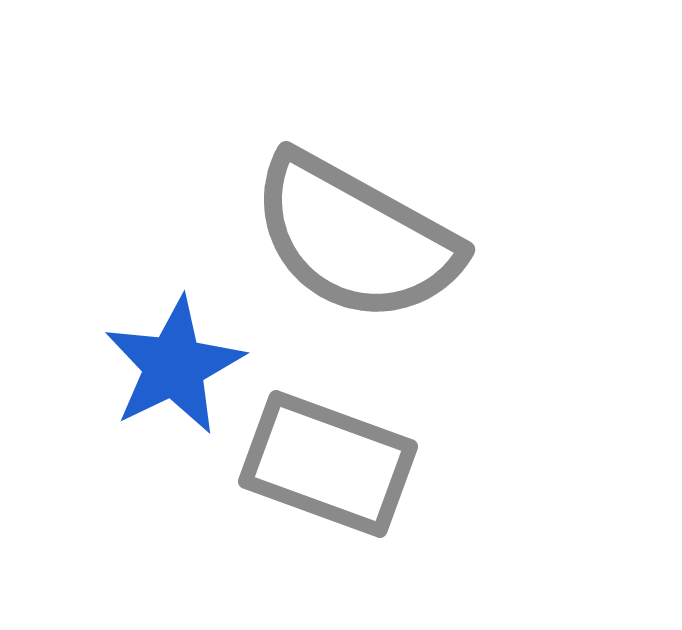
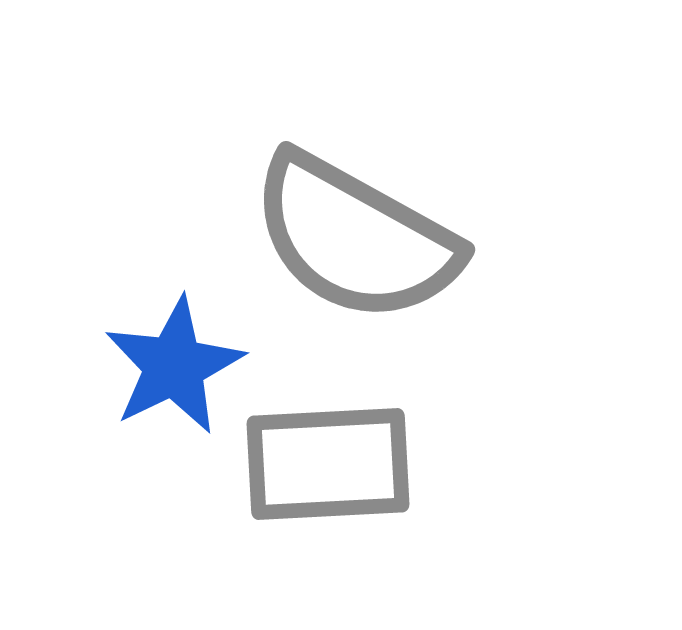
gray rectangle: rotated 23 degrees counterclockwise
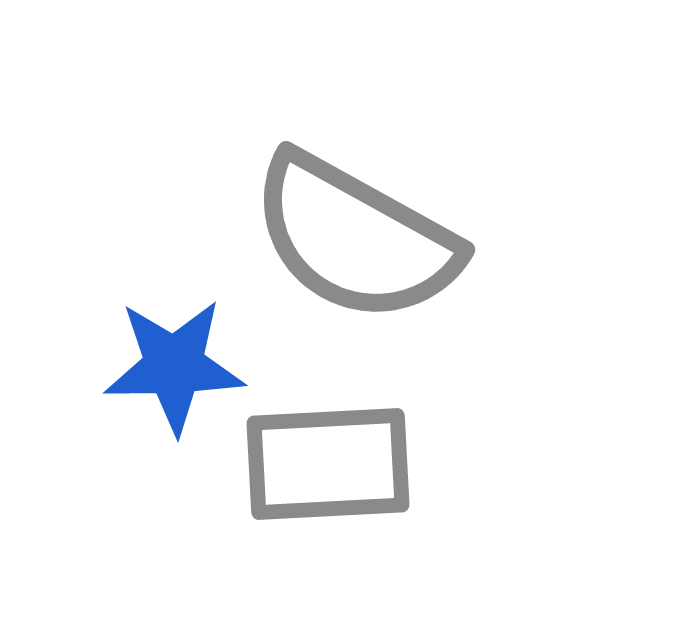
blue star: rotated 25 degrees clockwise
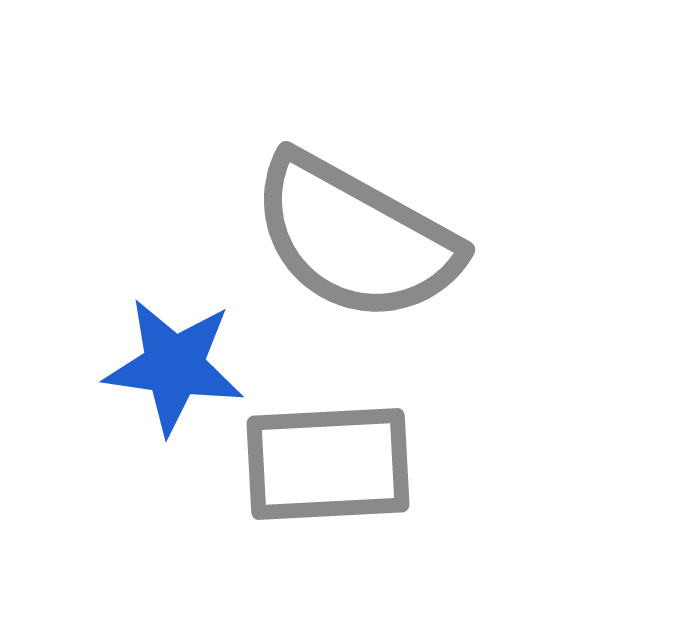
blue star: rotated 9 degrees clockwise
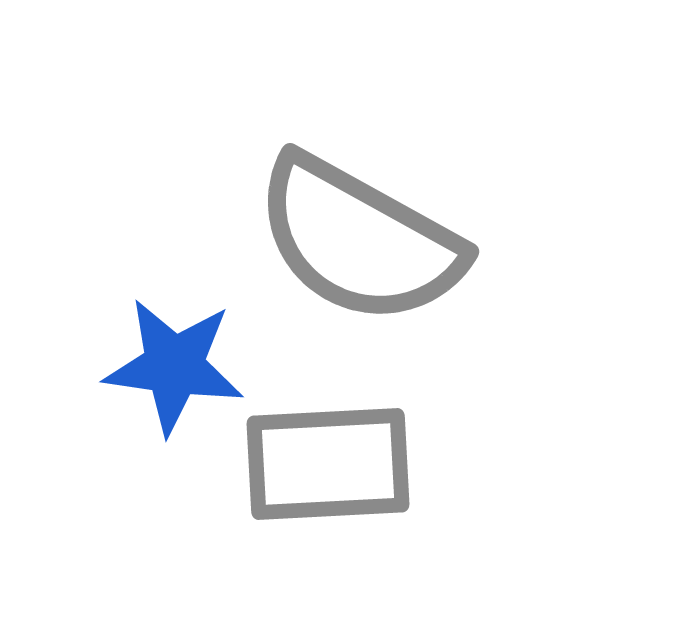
gray semicircle: moved 4 px right, 2 px down
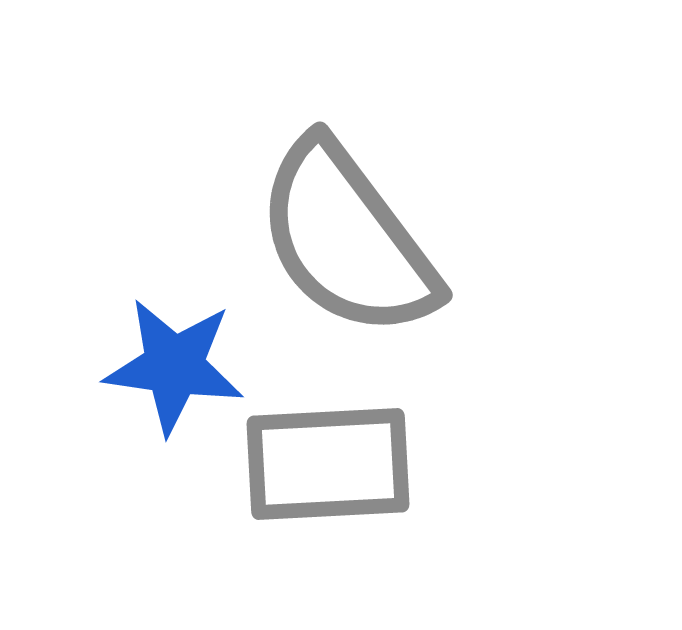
gray semicircle: moved 12 px left, 1 px up; rotated 24 degrees clockwise
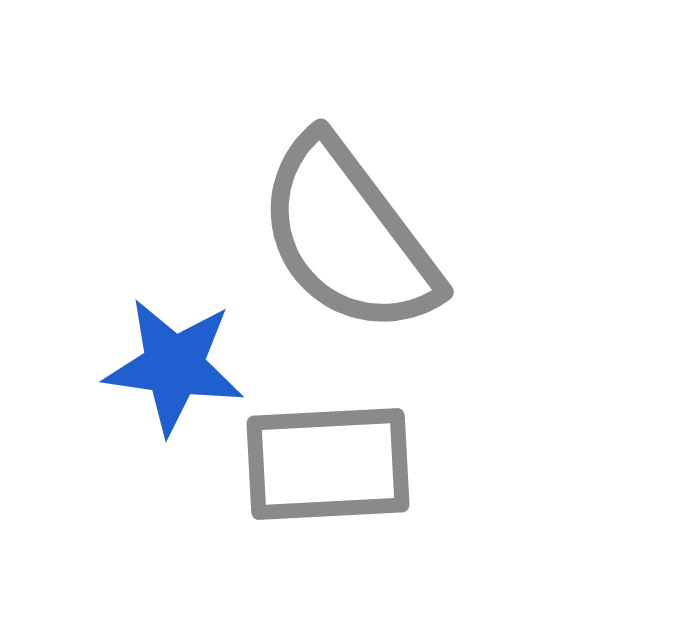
gray semicircle: moved 1 px right, 3 px up
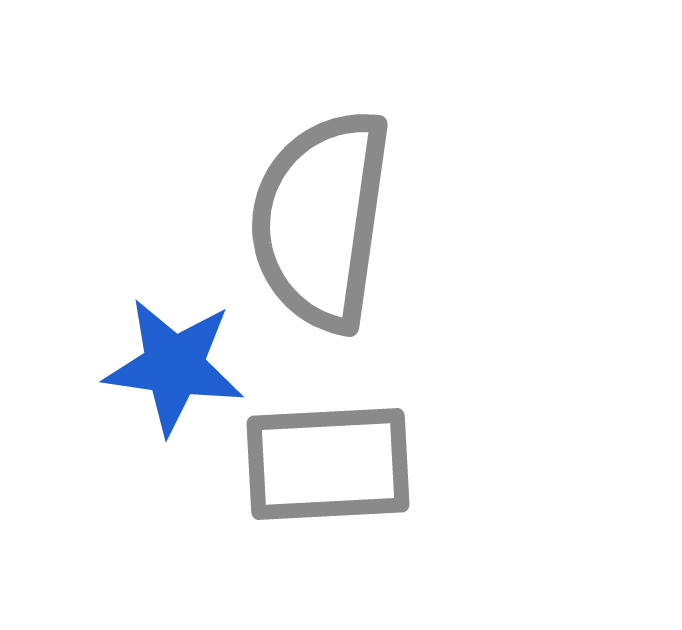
gray semicircle: moved 27 px left, 16 px up; rotated 45 degrees clockwise
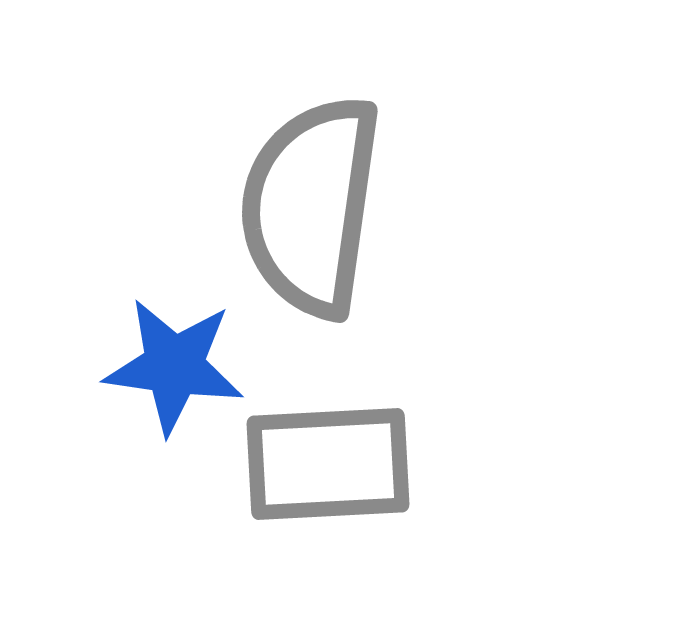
gray semicircle: moved 10 px left, 14 px up
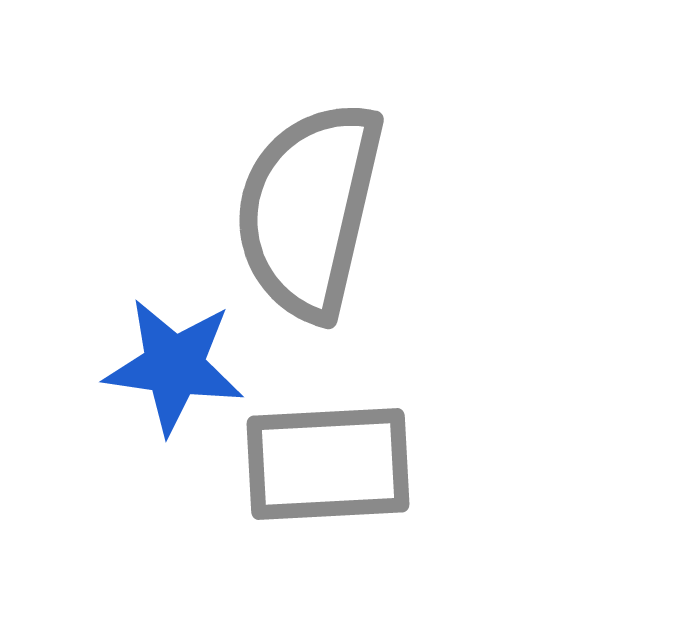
gray semicircle: moved 2 px left, 4 px down; rotated 5 degrees clockwise
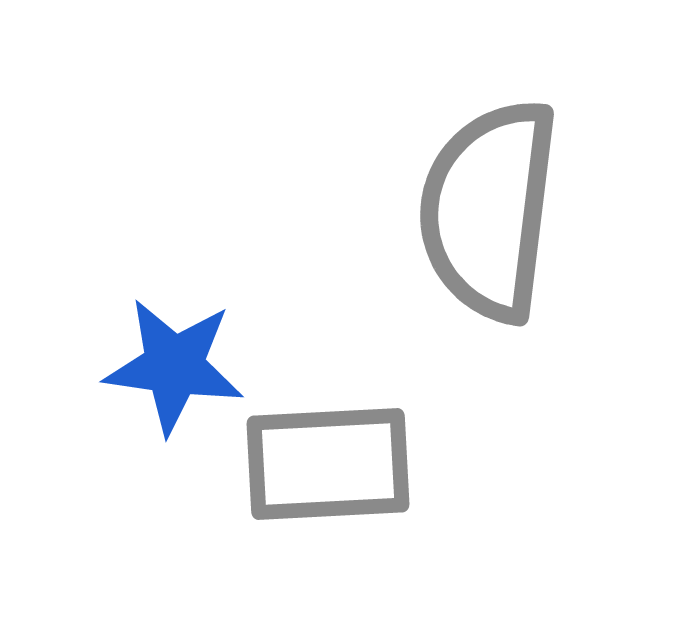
gray semicircle: moved 180 px right; rotated 6 degrees counterclockwise
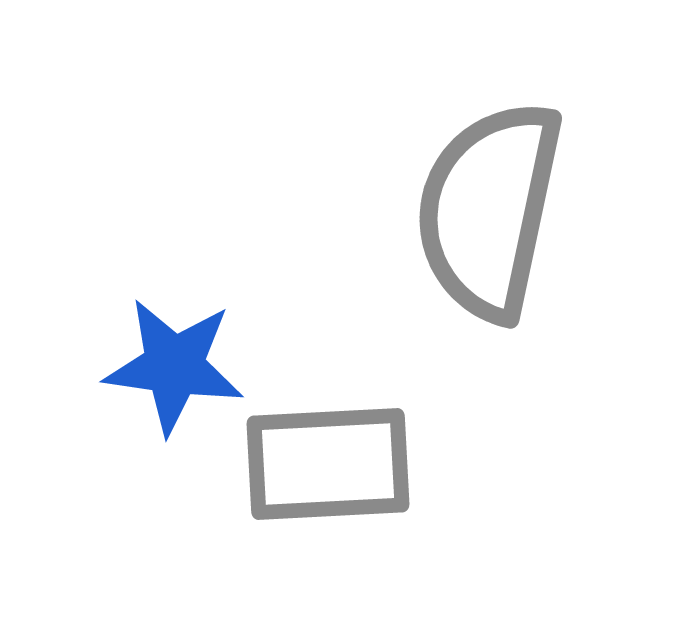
gray semicircle: rotated 5 degrees clockwise
